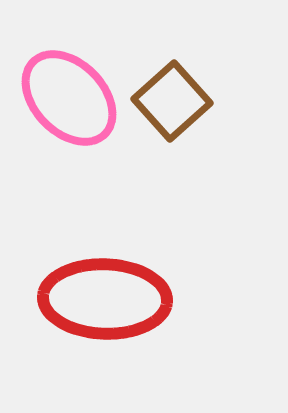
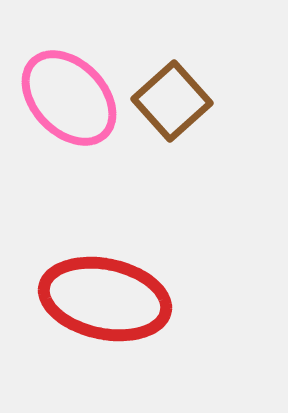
red ellipse: rotated 10 degrees clockwise
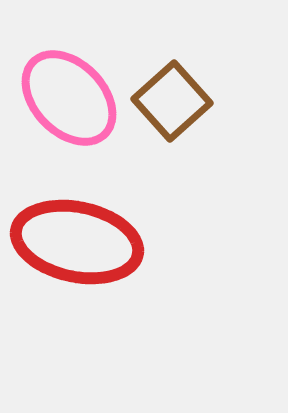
red ellipse: moved 28 px left, 57 px up
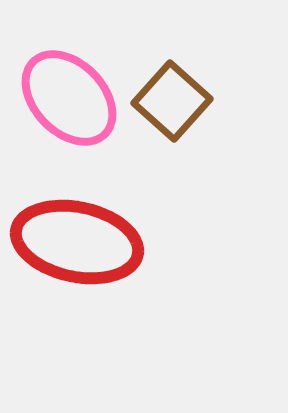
brown square: rotated 6 degrees counterclockwise
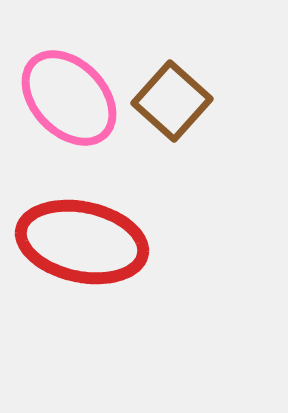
red ellipse: moved 5 px right
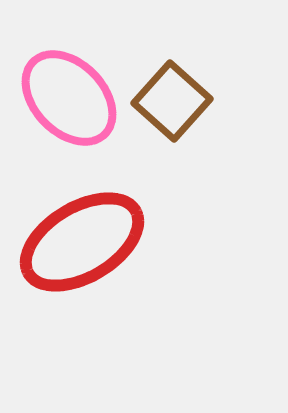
red ellipse: rotated 43 degrees counterclockwise
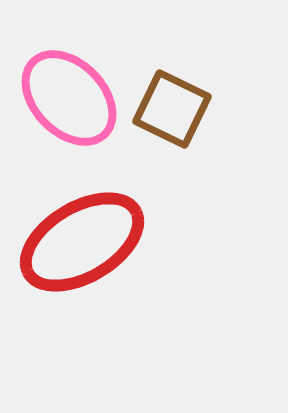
brown square: moved 8 px down; rotated 16 degrees counterclockwise
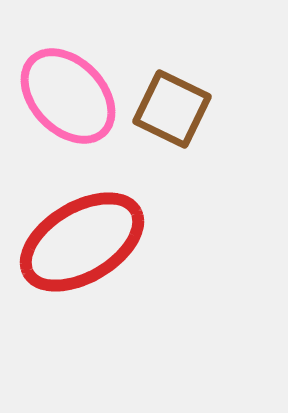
pink ellipse: moved 1 px left, 2 px up
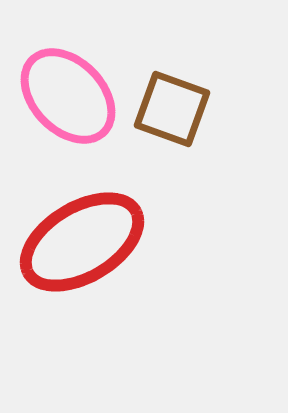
brown square: rotated 6 degrees counterclockwise
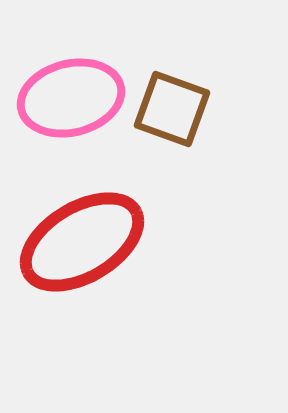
pink ellipse: moved 3 px right, 2 px down; rotated 60 degrees counterclockwise
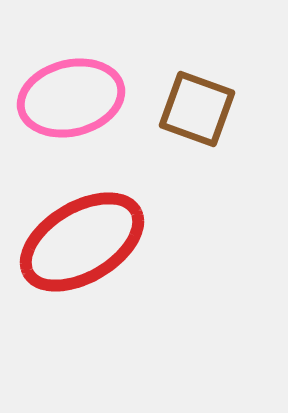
brown square: moved 25 px right
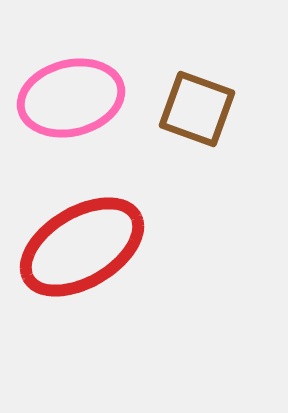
red ellipse: moved 5 px down
